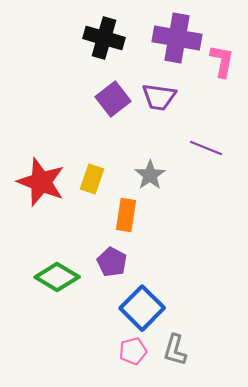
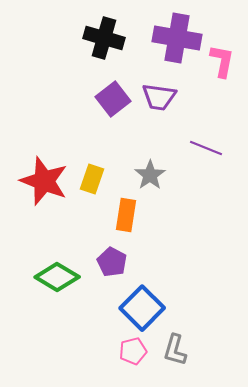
red star: moved 3 px right, 1 px up
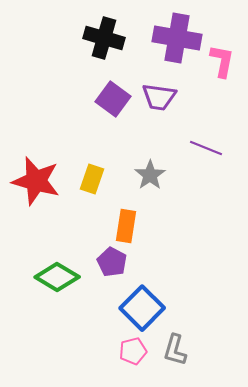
purple square: rotated 16 degrees counterclockwise
red star: moved 8 px left; rotated 6 degrees counterclockwise
orange rectangle: moved 11 px down
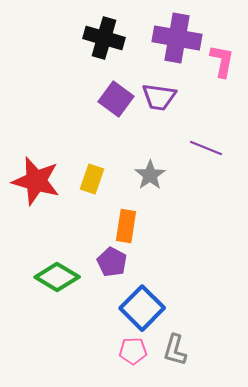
purple square: moved 3 px right
pink pentagon: rotated 12 degrees clockwise
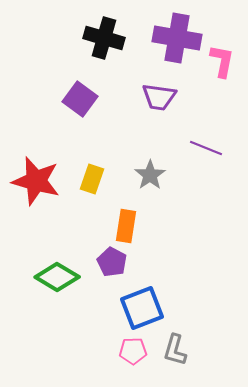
purple square: moved 36 px left
blue square: rotated 24 degrees clockwise
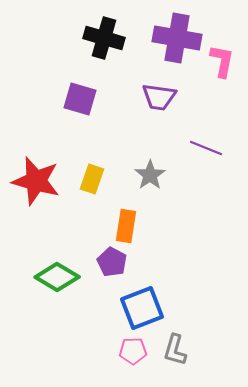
purple square: rotated 20 degrees counterclockwise
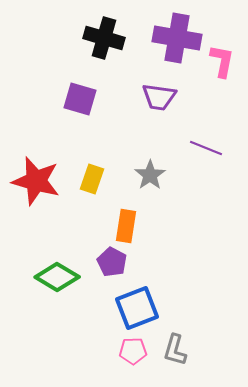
blue square: moved 5 px left
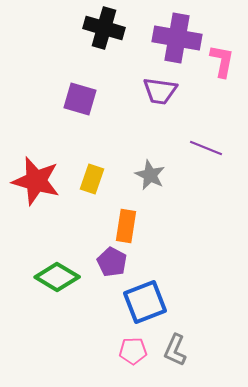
black cross: moved 10 px up
purple trapezoid: moved 1 px right, 6 px up
gray star: rotated 12 degrees counterclockwise
blue square: moved 8 px right, 6 px up
gray L-shape: rotated 8 degrees clockwise
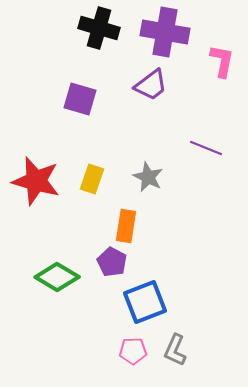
black cross: moved 5 px left
purple cross: moved 12 px left, 6 px up
purple trapezoid: moved 9 px left, 6 px up; rotated 45 degrees counterclockwise
gray star: moved 2 px left, 2 px down
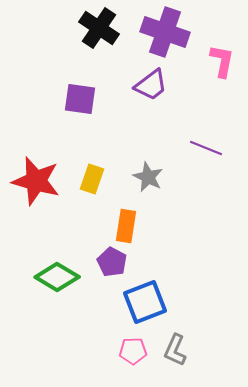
black cross: rotated 18 degrees clockwise
purple cross: rotated 9 degrees clockwise
purple square: rotated 8 degrees counterclockwise
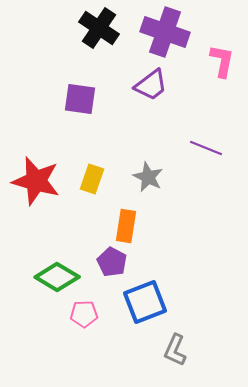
pink pentagon: moved 49 px left, 37 px up
